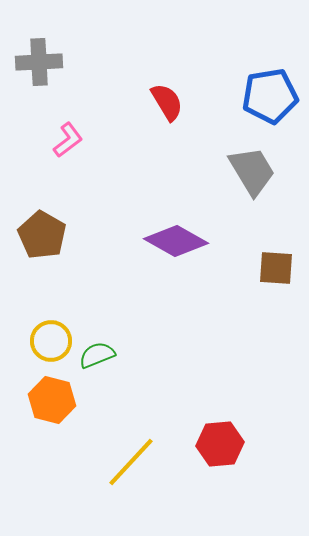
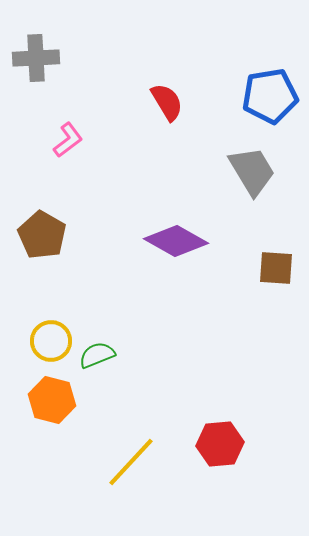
gray cross: moved 3 px left, 4 px up
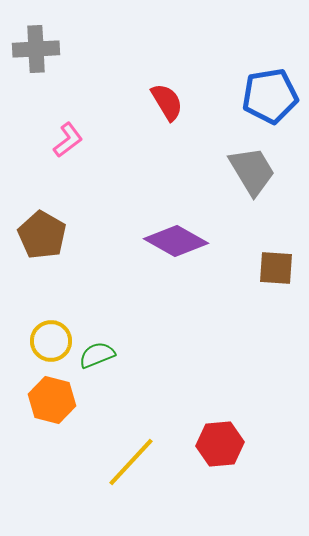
gray cross: moved 9 px up
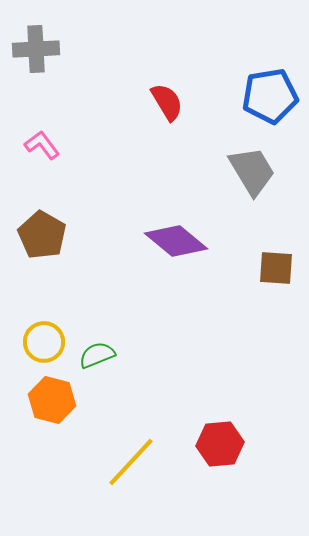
pink L-shape: moved 26 px left, 5 px down; rotated 90 degrees counterclockwise
purple diamond: rotated 10 degrees clockwise
yellow circle: moved 7 px left, 1 px down
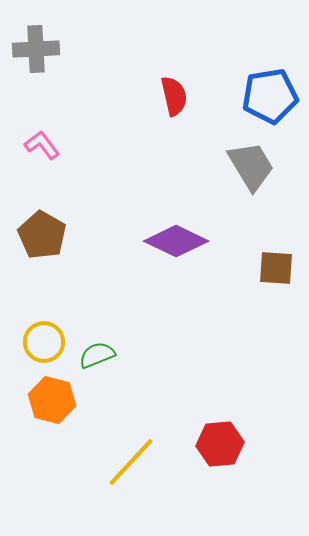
red semicircle: moved 7 px right, 6 px up; rotated 18 degrees clockwise
gray trapezoid: moved 1 px left, 5 px up
purple diamond: rotated 14 degrees counterclockwise
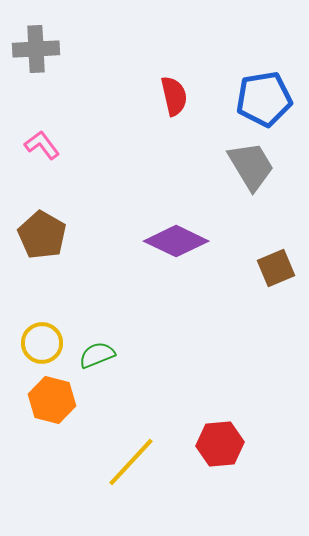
blue pentagon: moved 6 px left, 3 px down
brown square: rotated 27 degrees counterclockwise
yellow circle: moved 2 px left, 1 px down
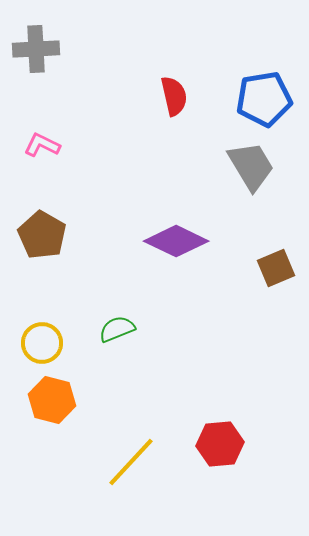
pink L-shape: rotated 27 degrees counterclockwise
green semicircle: moved 20 px right, 26 px up
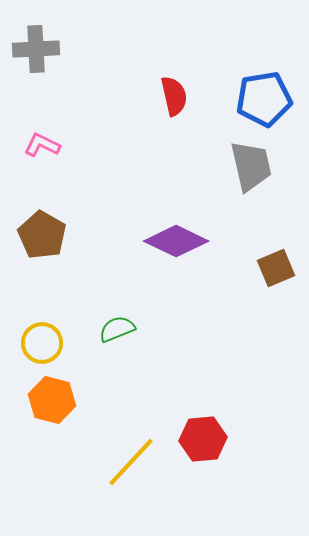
gray trapezoid: rotated 18 degrees clockwise
red hexagon: moved 17 px left, 5 px up
